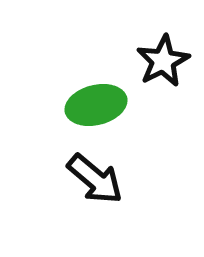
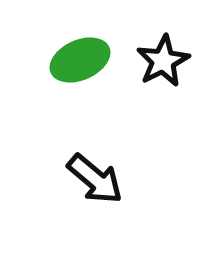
green ellipse: moved 16 px left, 45 px up; rotated 10 degrees counterclockwise
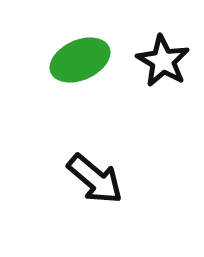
black star: rotated 14 degrees counterclockwise
